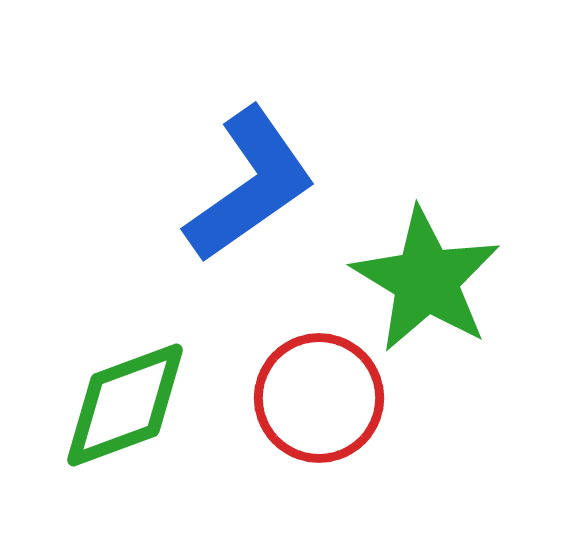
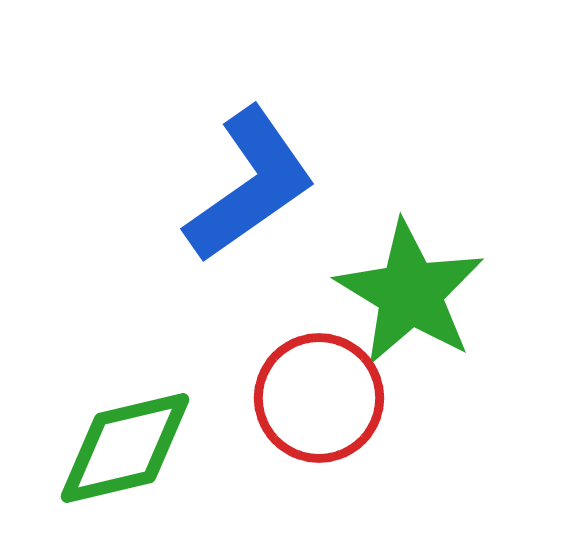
green star: moved 16 px left, 13 px down
green diamond: moved 43 px down; rotated 7 degrees clockwise
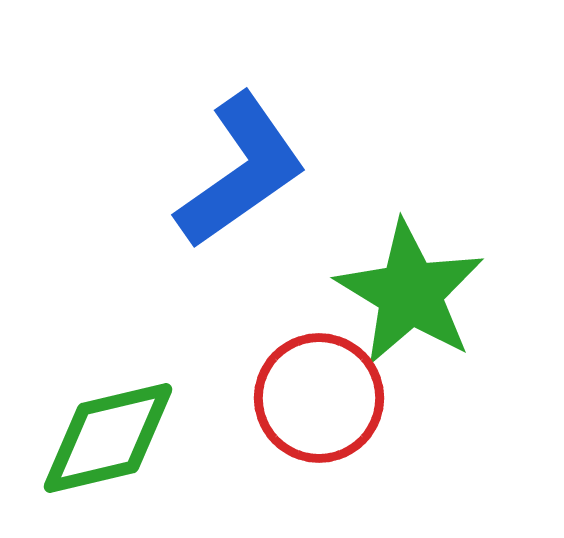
blue L-shape: moved 9 px left, 14 px up
green diamond: moved 17 px left, 10 px up
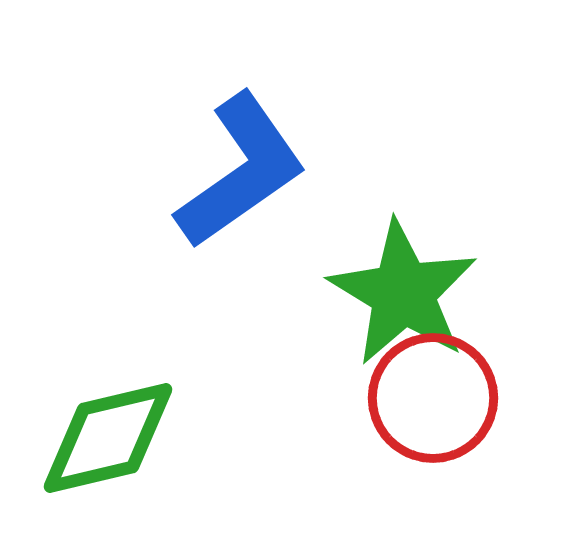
green star: moved 7 px left
red circle: moved 114 px right
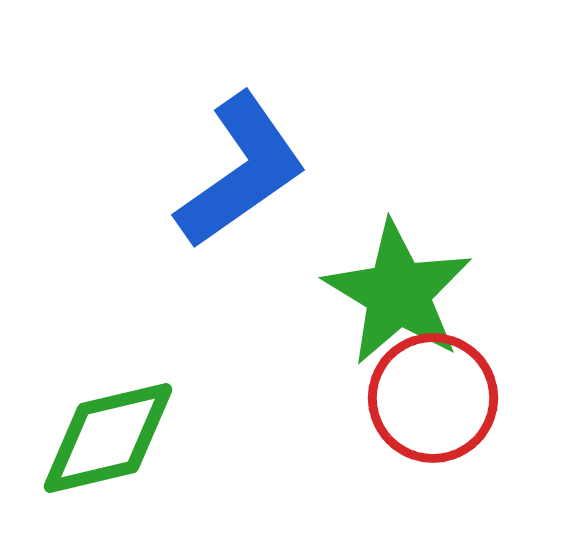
green star: moved 5 px left
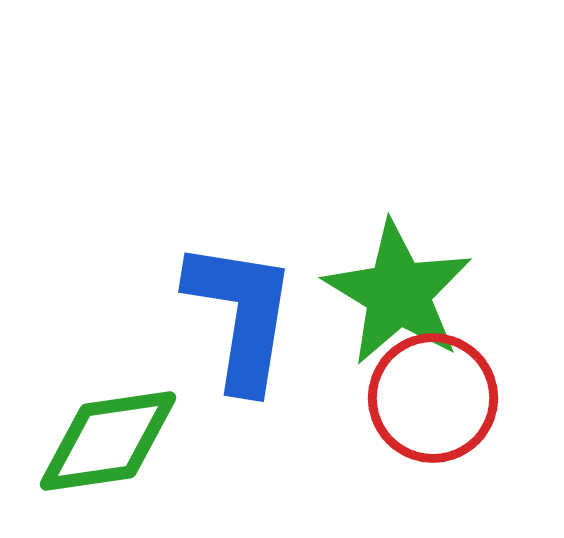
blue L-shape: moved 144 px down; rotated 46 degrees counterclockwise
green diamond: moved 3 px down; rotated 5 degrees clockwise
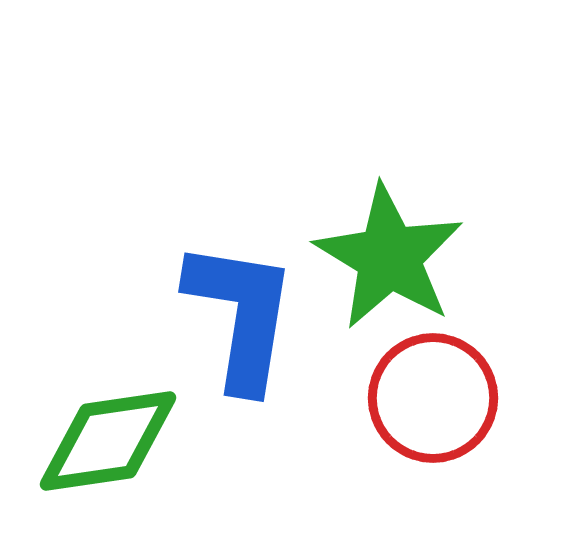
green star: moved 9 px left, 36 px up
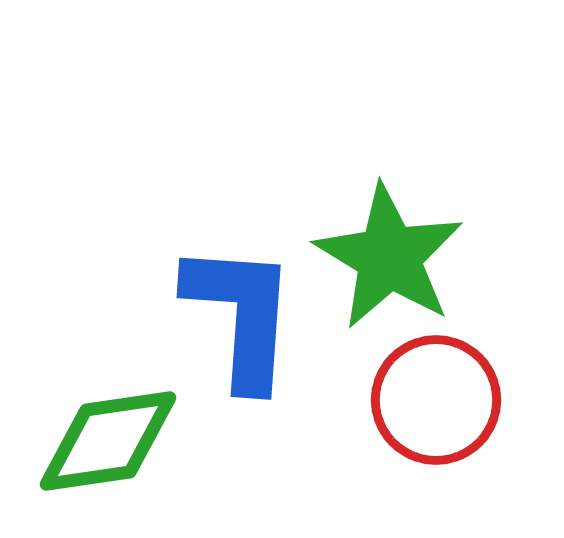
blue L-shape: rotated 5 degrees counterclockwise
red circle: moved 3 px right, 2 px down
